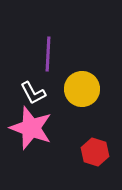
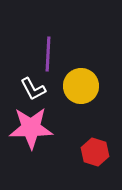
yellow circle: moved 1 px left, 3 px up
white L-shape: moved 4 px up
pink star: rotated 21 degrees counterclockwise
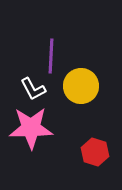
purple line: moved 3 px right, 2 px down
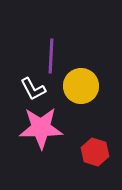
pink star: moved 10 px right
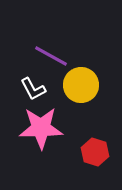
purple line: rotated 64 degrees counterclockwise
yellow circle: moved 1 px up
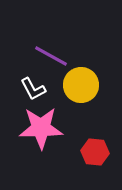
red hexagon: rotated 12 degrees counterclockwise
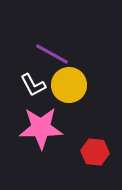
purple line: moved 1 px right, 2 px up
yellow circle: moved 12 px left
white L-shape: moved 4 px up
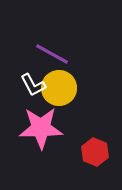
yellow circle: moved 10 px left, 3 px down
red hexagon: rotated 16 degrees clockwise
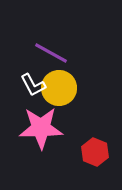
purple line: moved 1 px left, 1 px up
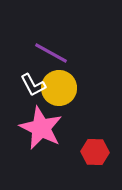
pink star: rotated 27 degrees clockwise
red hexagon: rotated 20 degrees counterclockwise
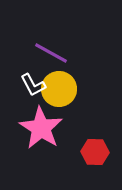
yellow circle: moved 1 px down
pink star: rotated 6 degrees clockwise
